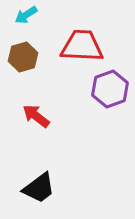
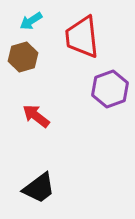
cyan arrow: moved 5 px right, 6 px down
red trapezoid: moved 9 px up; rotated 99 degrees counterclockwise
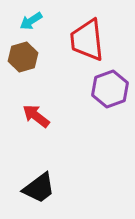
red trapezoid: moved 5 px right, 3 px down
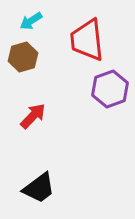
red arrow: moved 3 px left; rotated 96 degrees clockwise
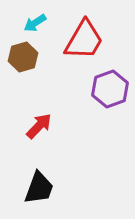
cyan arrow: moved 4 px right, 2 px down
red trapezoid: moved 3 px left; rotated 144 degrees counterclockwise
red arrow: moved 6 px right, 10 px down
black trapezoid: rotated 33 degrees counterclockwise
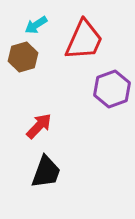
cyan arrow: moved 1 px right, 2 px down
red trapezoid: rotated 6 degrees counterclockwise
purple hexagon: moved 2 px right
black trapezoid: moved 7 px right, 16 px up
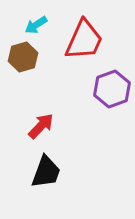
red arrow: moved 2 px right
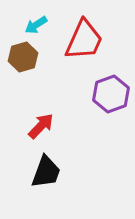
purple hexagon: moved 1 px left, 5 px down
